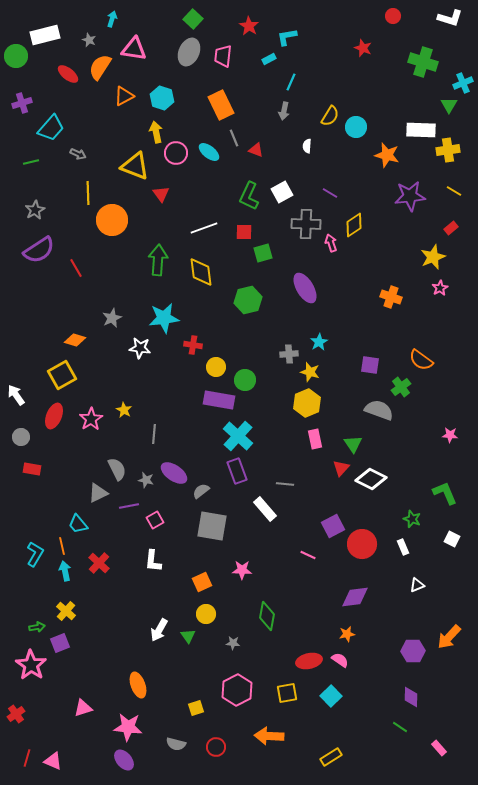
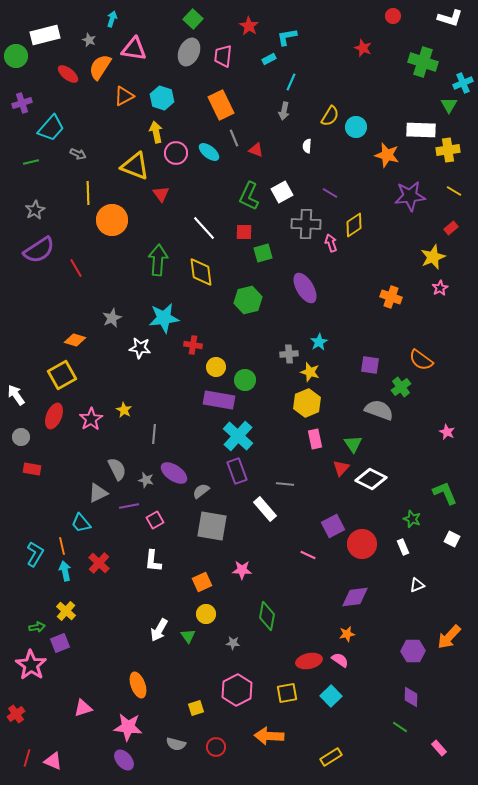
white line at (204, 228): rotated 68 degrees clockwise
pink star at (450, 435): moved 3 px left, 3 px up; rotated 21 degrees clockwise
cyan trapezoid at (78, 524): moved 3 px right, 1 px up
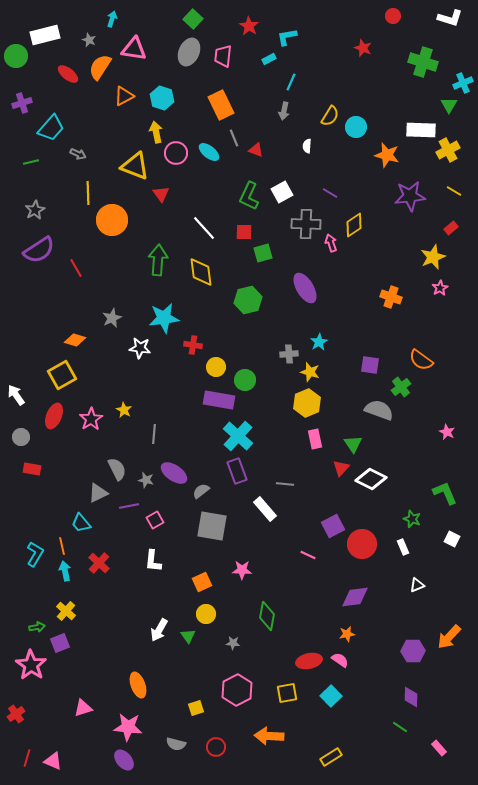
yellow cross at (448, 150): rotated 20 degrees counterclockwise
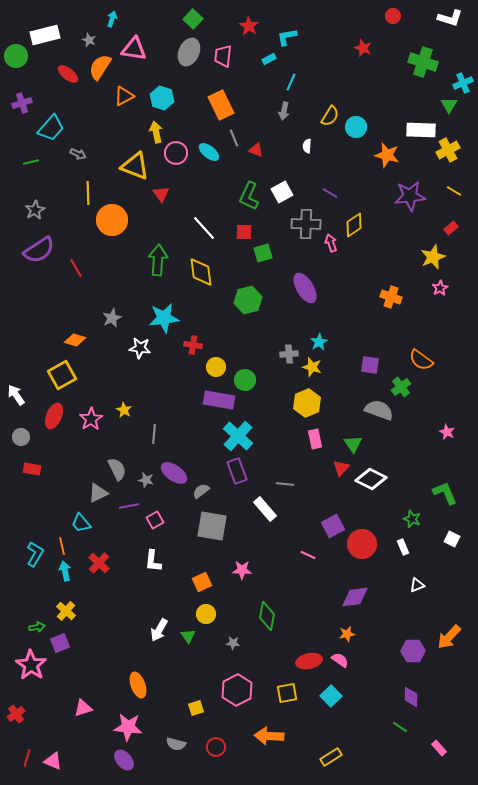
yellow star at (310, 372): moved 2 px right, 5 px up
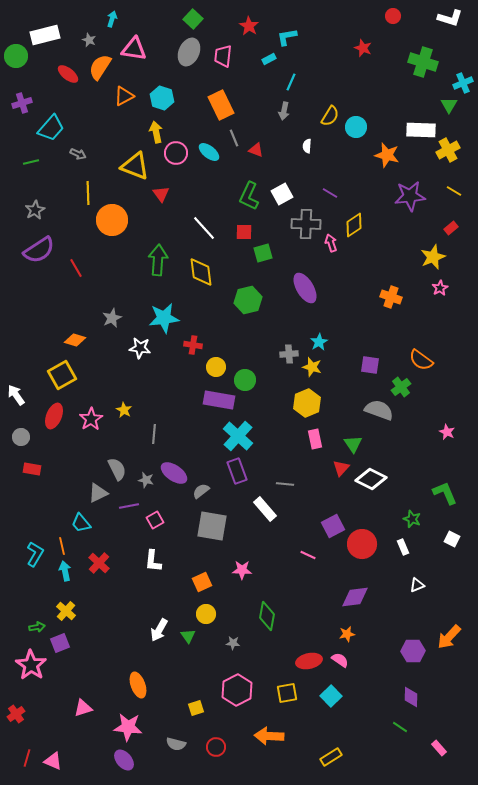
white square at (282, 192): moved 2 px down
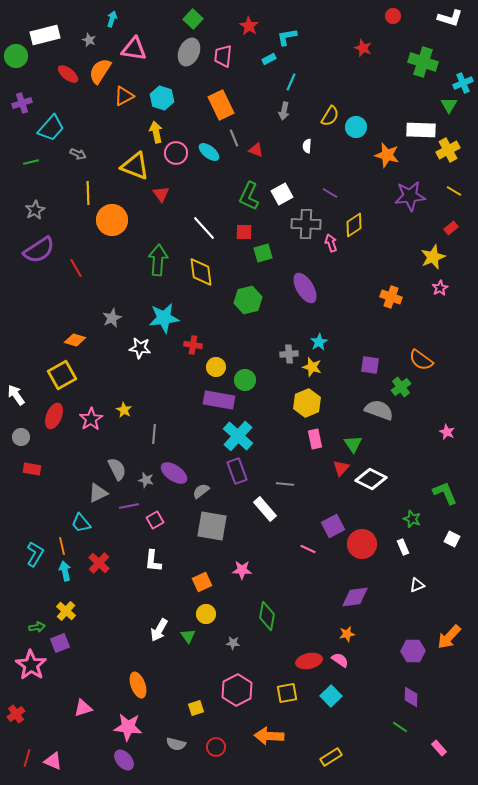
orange semicircle at (100, 67): moved 4 px down
pink line at (308, 555): moved 6 px up
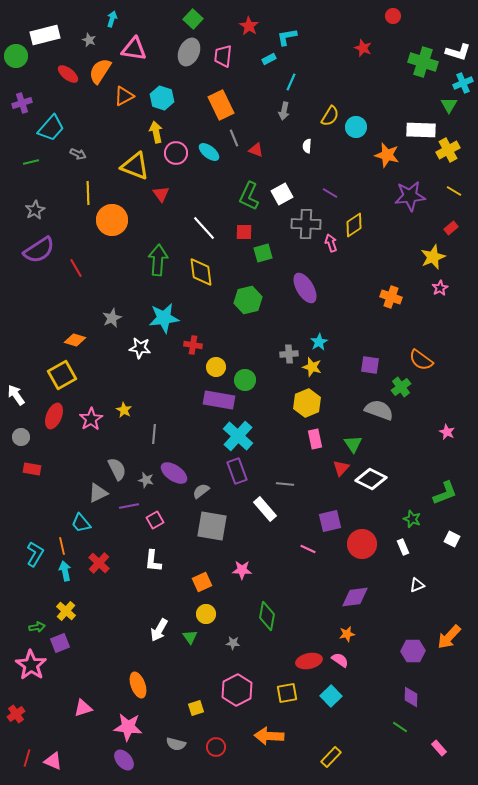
white L-shape at (450, 18): moved 8 px right, 34 px down
green L-shape at (445, 493): rotated 92 degrees clockwise
purple square at (333, 526): moved 3 px left, 5 px up; rotated 15 degrees clockwise
green triangle at (188, 636): moved 2 px right, 1 px down
yellow rectangle at (331, 757): rotated 15 degrees counterclockwise
